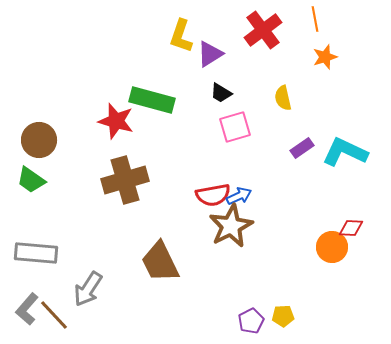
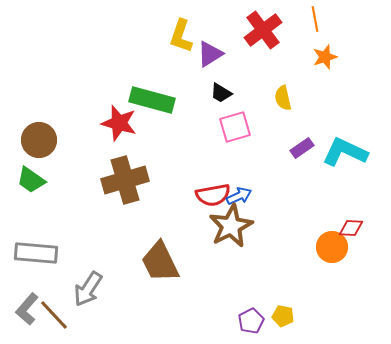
red star: moved 3 px right, 2 px down
yellow pentagon: rotated 15 degrees clockwise
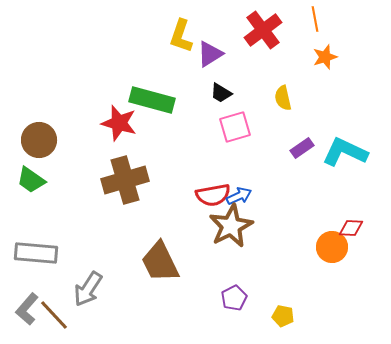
purple pentagon: moved 17 px left, 23 px up
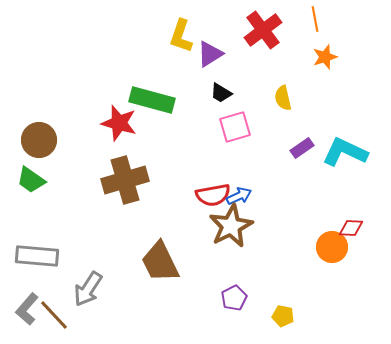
gray rectangle: moved 1 px right, 3 px down
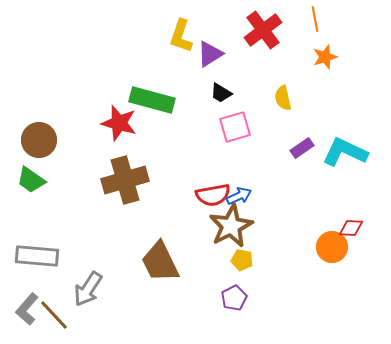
yellow pentagon: moved 41 px left, 56 px up
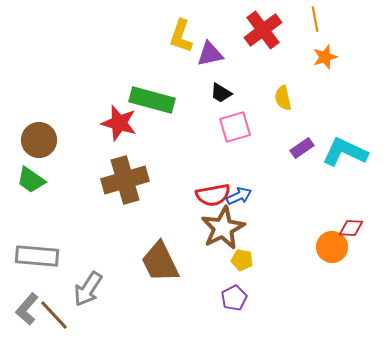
purple triangle: rotated 20 degrees clockwise
brown star: moved 8 px left, 2 px down
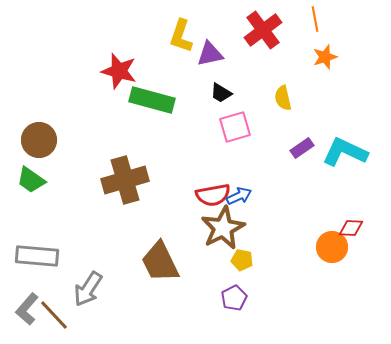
red star: moved 52 px up
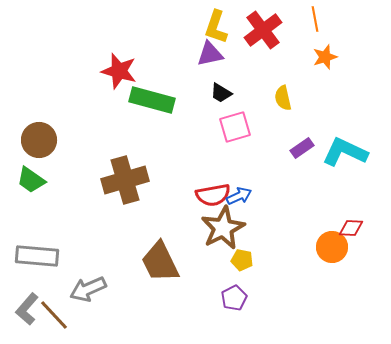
yellow L-shape: moved 35 px right, 9 px up
gray arrow: rotated 33 degrees clockwise
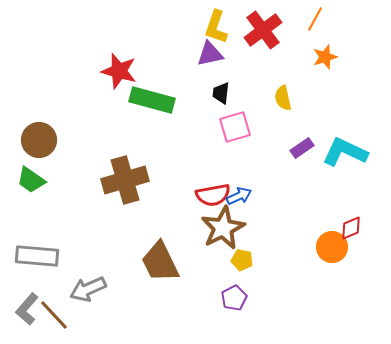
orange line: rotated 40 degrees clockwise
black trapezoid: rotated 65 degrees clockwise
red diamond: rotated 25 degrees counterclockwise
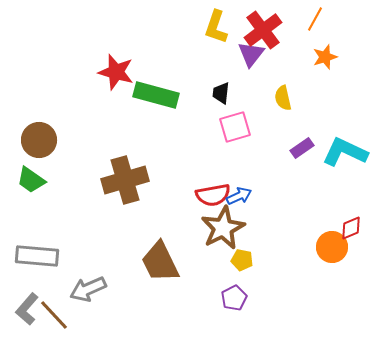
purple triangle: moved 41 px right; rotated 40 degrees counterclockwise
red star: moved 3 px left, 1 px down
green rectangle: moved 4 px right, 5 px up
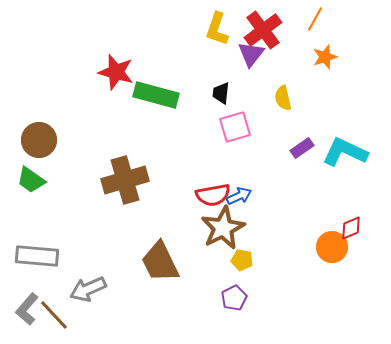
yellow L-shape: moved 1 px right, 2 px down
